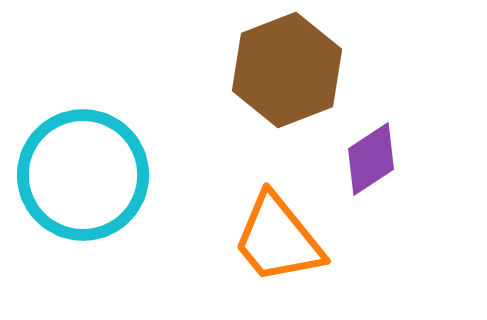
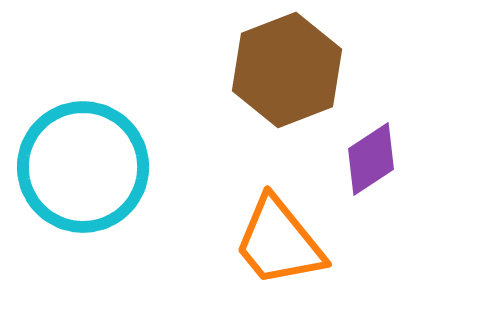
cyan circle: moved 8 px up
orange trapezoid: moved 1 px right, 3 px down
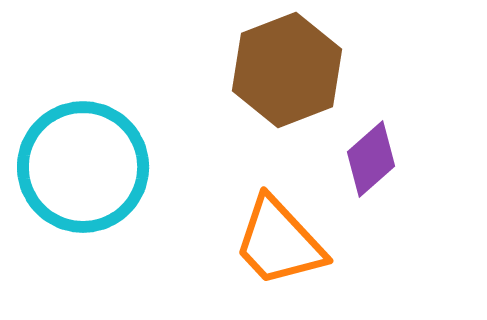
purple diamond: rotated 8 degrees counterclockwise
orange trapezoid: rotated 4 degrees counterclockwise
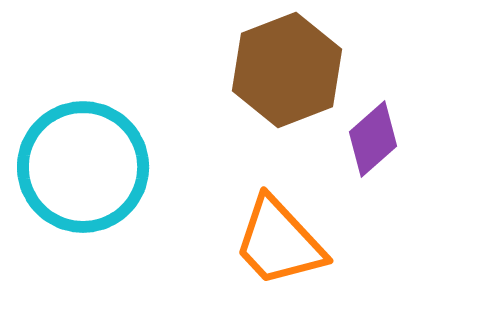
purple diamond: moved 2 px right, 20 px up
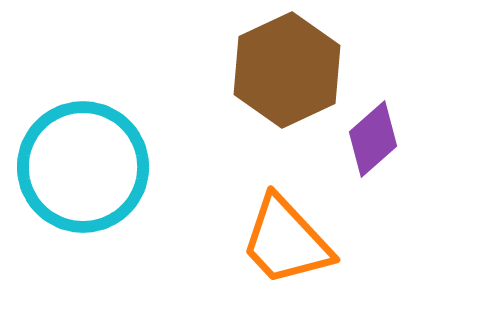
brown hexagon: rotated 4 degrees counterclockwise
orange trapezoid: moved 7 px right, 1 px up
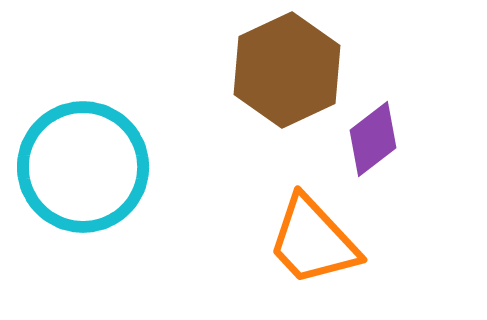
purple diamond: rotated 4 degrees clockwise
orange trapezoid: moved 27 px right
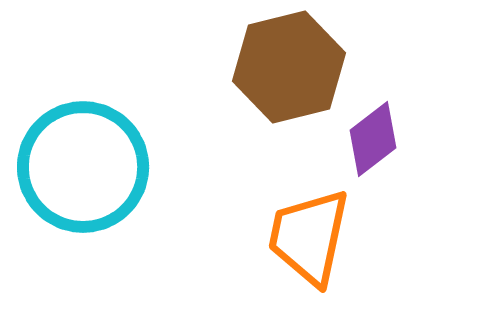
brown hexagon: moved 2 px right, 3 px up; rotated 11 degrees clockwise
orange trapezoid: moved 4 px left, 4 px up; rotated 55 degrees clockwise
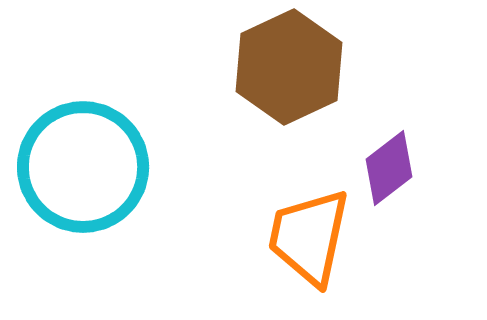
brown hexagon: rotated 11 degrees counterclockwise
purple diamond: moved 16 px right, 29 px down
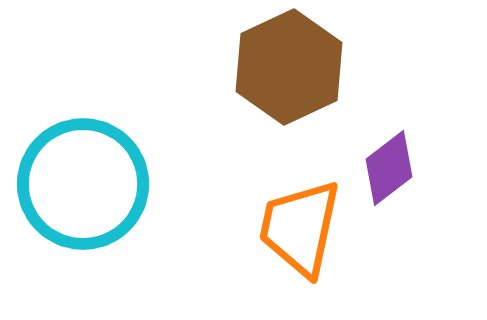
cyan circle: moved 17 px down
orange trapezoid: moved 9 px left, 9 px up
